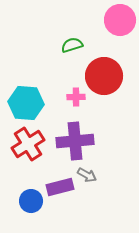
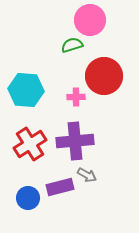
pink circle: moved 30 px left
cyan hexagon: moved 13 px up
red cross: moved 2 px right
blue circle: moved 3 px left, 3 px up
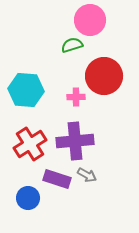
purple rectangle: moved 3 px left, 8 px up; rotated 32 degrees clockwise
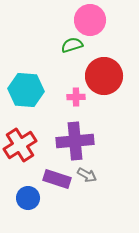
red cross: moved 10 px left, 1 px down
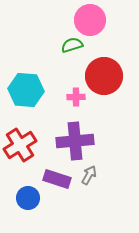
gray arrow: moved 2 px right; rotated 90 degrees counterclockwise
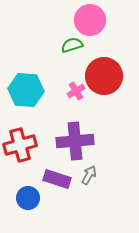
pink cross: moved 6 px up; rotated 30 degrees counterclockwise
red cross: rotated 16 degrees clockwise
